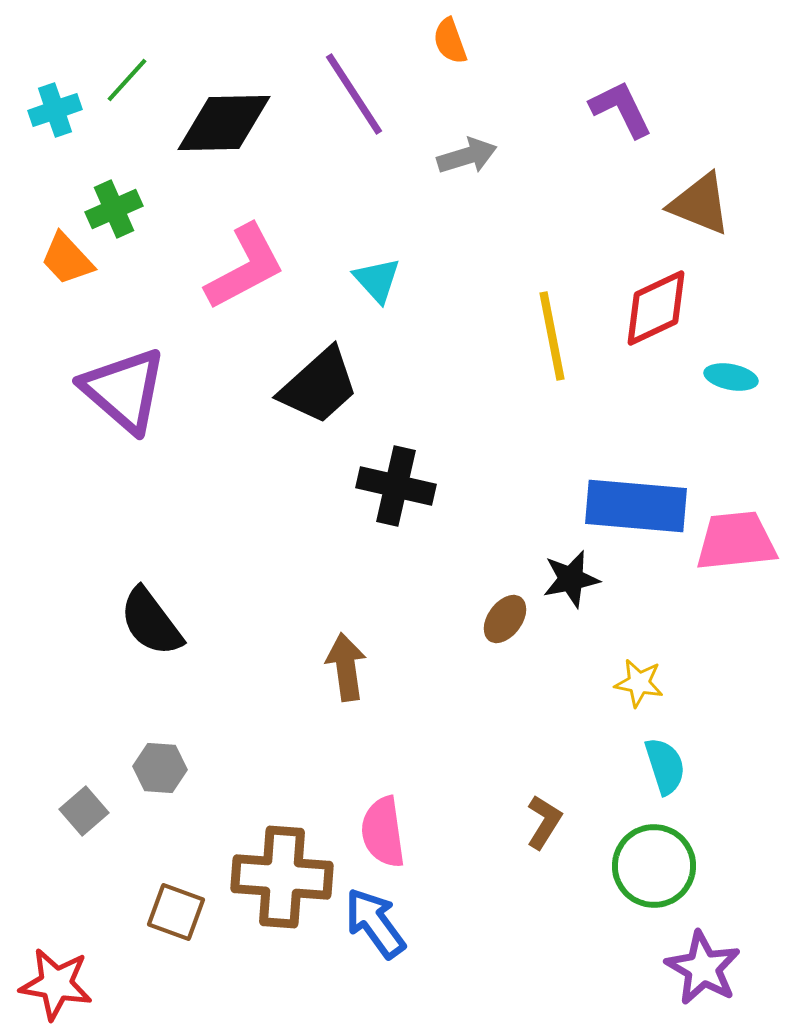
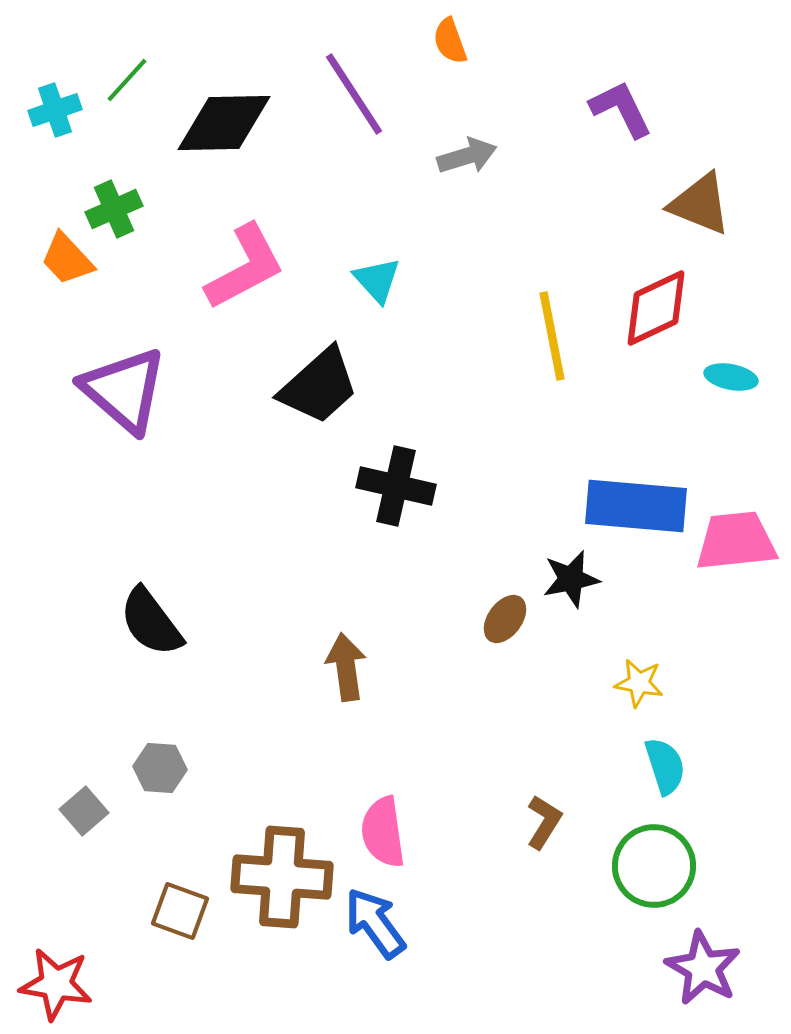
brown square: moved 4 px right, 1 px up
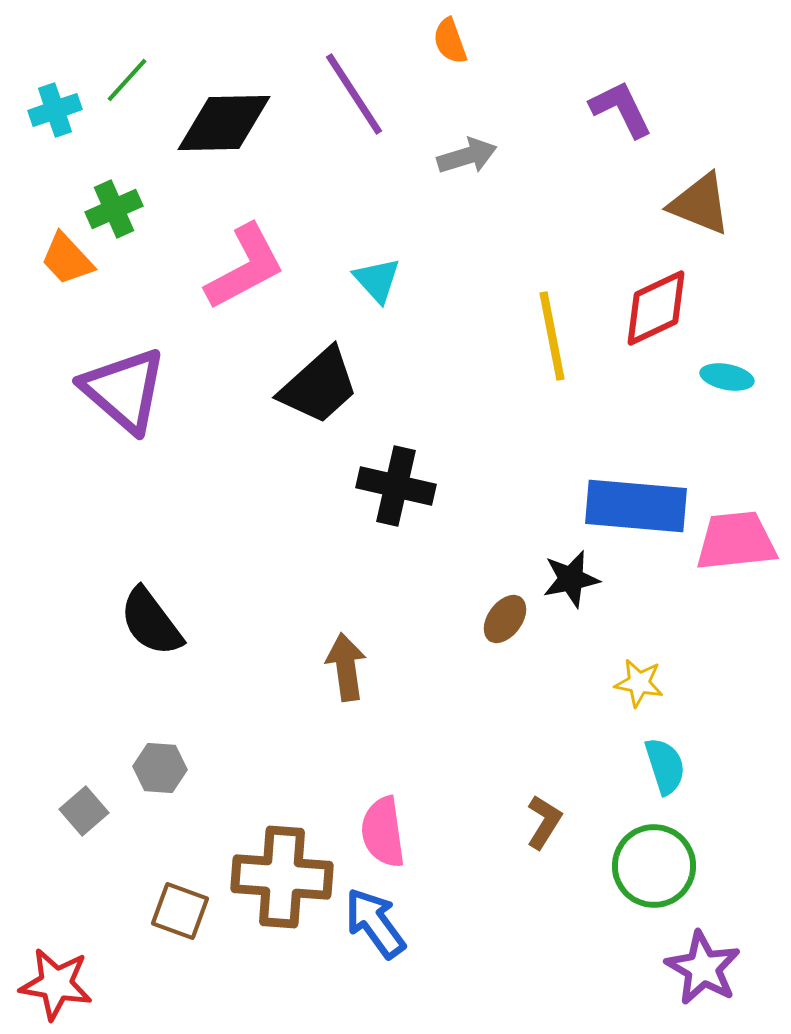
cyan ellipse: moved 4 px left
